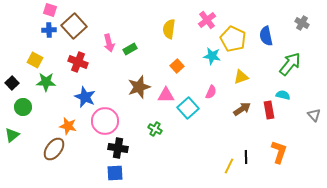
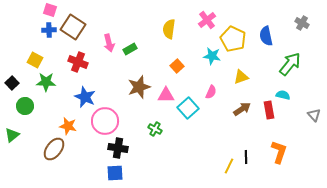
brown square: moved 1 px left, 1 px down; rotated 15 degrees counterclockwise
green circle: moved 2 px right, 1 px up
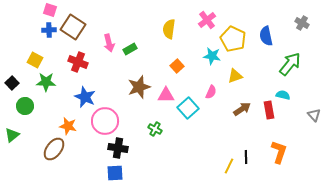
yellow triangle: moved 6 px left, 1 px up
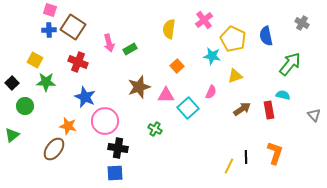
pink cross: moved 3 px left
orange L-shape: moved 4 px left, 1 px down
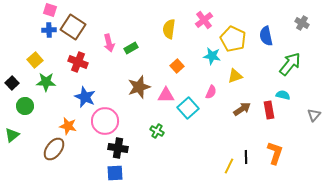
green rectangle: moved 1 px right, 1 px up
yellow square: rotated 21 degrees clockwise
gray triangle: rotated 24 degrees clockwise
green cross: moved 2 px right, 2 px down
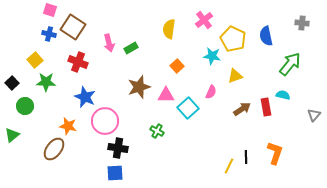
gray cross: rotated 24 degrees counterclockwise
blue cross: moved 4 px down; rotated 16 degrees clockwise
red rectangle: moved 3 px left, 3 px up
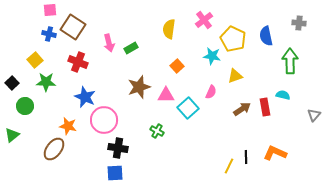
pink square: rotated 24 degrees counterclockwise
gray cross: moved 3 px left
green arrow: moved 3 px up; rotated 40 degrees counterclockwise
red rectangle: moved 1 px left
pink circle: moved 1 px left, 1 px up
orange L-shape: rotated 85 degrees counterclockwise
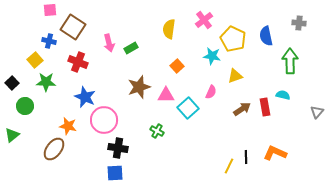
blue cross: moved 7 px down
gray triangle: moved 3 px right, 3 px up
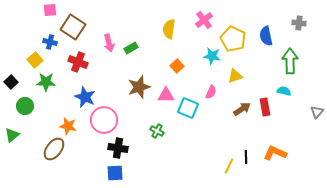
blue cross: moved 1 px right, 1 px down
black square: moved 1 px left, 1 px up
cyan semicircle: moved 1 px right, 4 px up
cyan square: rotated 25 degrees counterclockwise
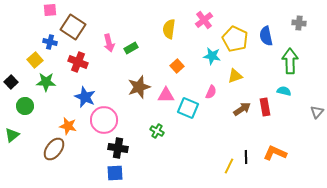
yellow pentagon: moved 2 px right
